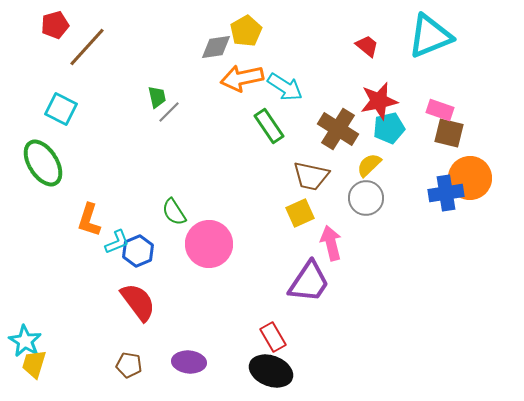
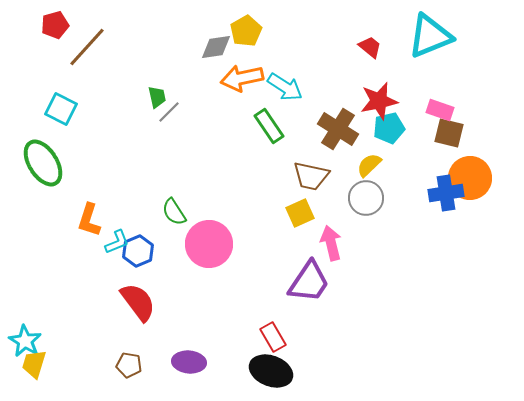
red trapezoid: moved 3 px right, 1 px down
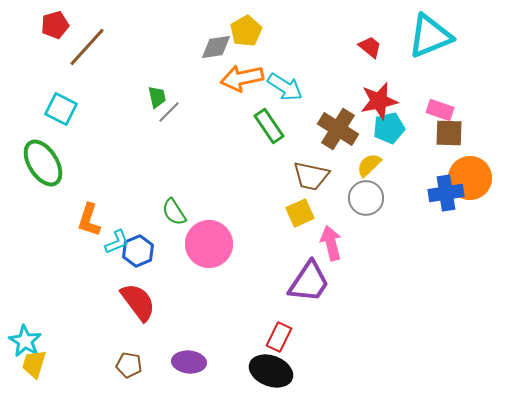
brown square: rotated 12 degrees counterclockwise
red rectangle: moved 6 px right; rotated 56 degrees clockwise
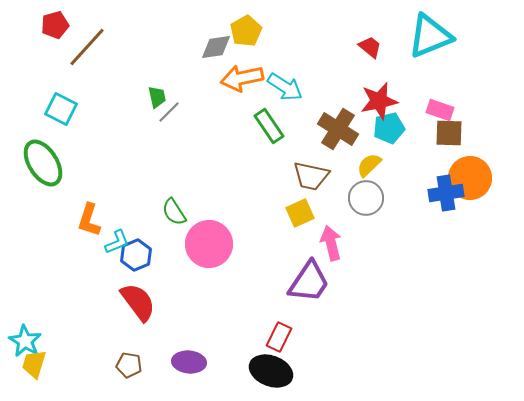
blue hexagon: moved 2 px left, 4 px down
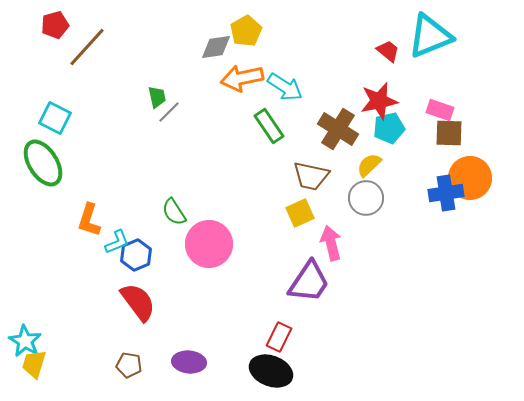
red trapezoid: moved 18 px right, 4 px down
cyan square: moved 6 px left, 9 px down
